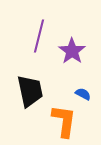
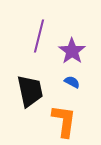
blue semicircle: moved 11 px left, 12 px up
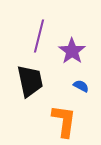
blue semicircle: moved 9 px right, 4 px down
black trapezoid: moved 10 px up
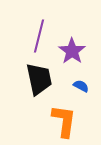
black trapezoid: moved 9 px right, 2 px up
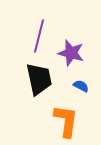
purple star: moved 1 px left, 2 px down; rotated 20 degrees counterclockwise
orange L-shape: moved 2 px right
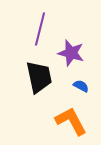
purple line: moved 1 px right, 7 px up
black trapezoid: moved 2 px up
orange L-shape: moved 5 px right; rotated 36 degrees counterclockwise
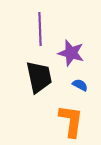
purple line: rotated 16 degrees counterclockwise
blue semicircle: moved 1 px left, 1 px up
orange L-shape: rotated 36 degrees clockwise
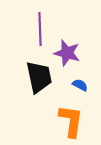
purple star: moved 4 px left
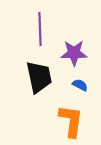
purple star: moved 7 px right; rotated 16 degrees counterclockwise
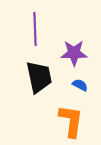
purple line: moved 5 px left
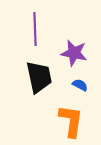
purple star: rotated 12 degrees clockwise
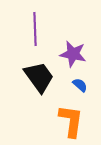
purple star: moved 1 px left, 1 px down
black trapezoid: rotated 24 degrees counterclockwise
blue semicircle: rotated 14 degrees clockwise
